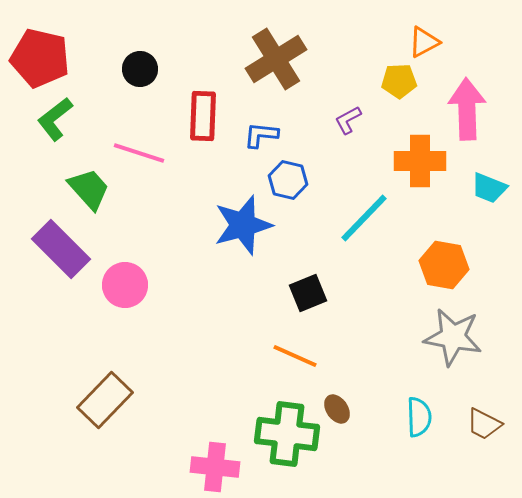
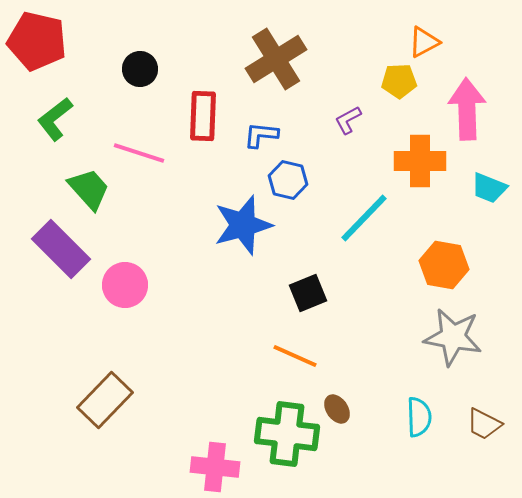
red pentagon: moved 3 px left, 17 px up
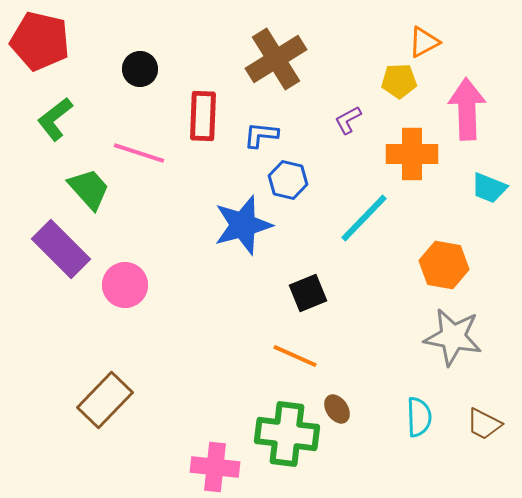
red pentagon: moved 3 px right
orange cross: moved 8 px left, 7 px up
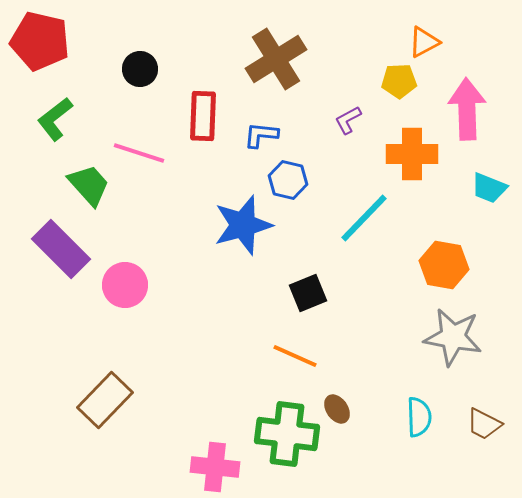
green trapezoid: moved 4 px up
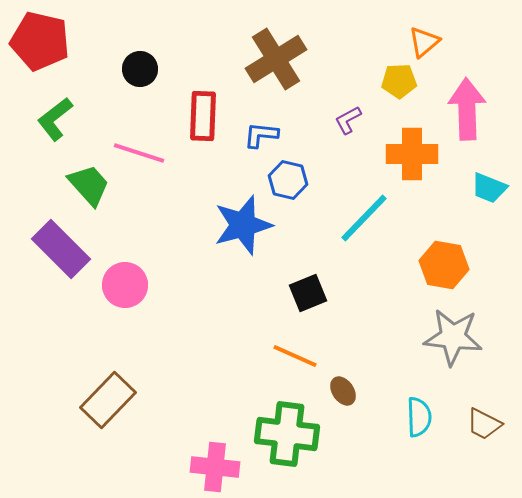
orange triangle: rotated 12 degrees counterclockwise
gray star: rotated 4 degrees counterclockwise
brown rectangle: moved 3 px right
brown ellipse: moved 6 px right, 18 px up
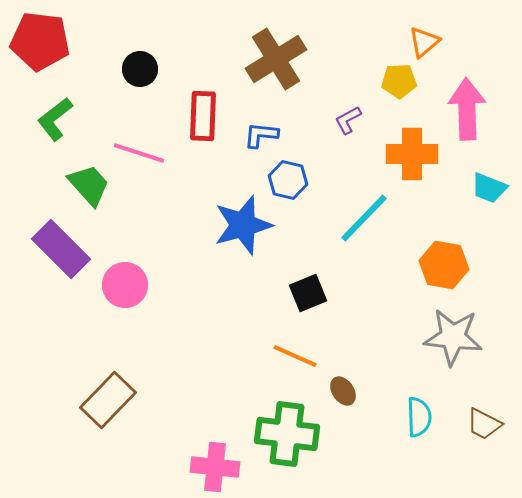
red pentagon: rotated 6 degrees counterclockwise
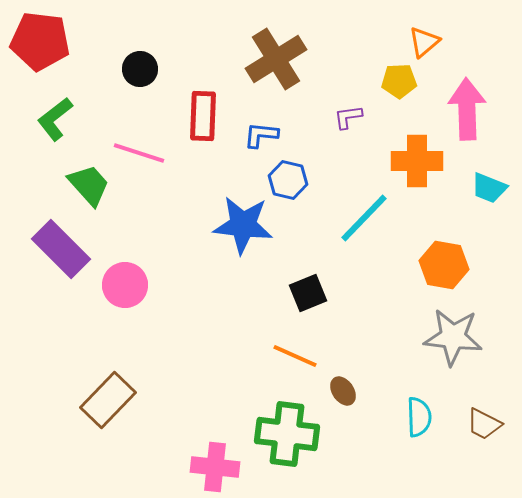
purple L-shape: moved 3 px up; rotated 20 degrees clockwise
orange cross: moved 5 px right, 7 px down
blue star: rotated 22 degrees clockwise
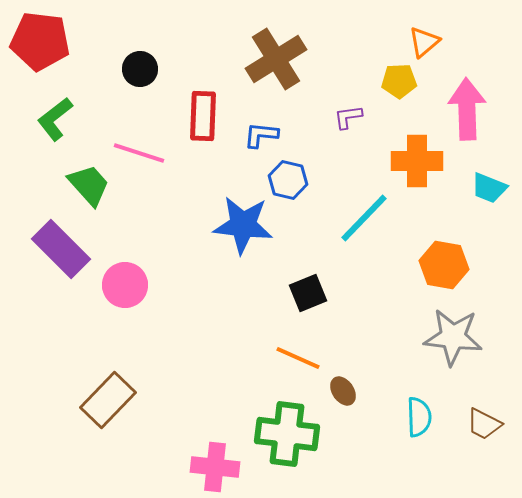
orange line: moved 3 px right, 2 px down
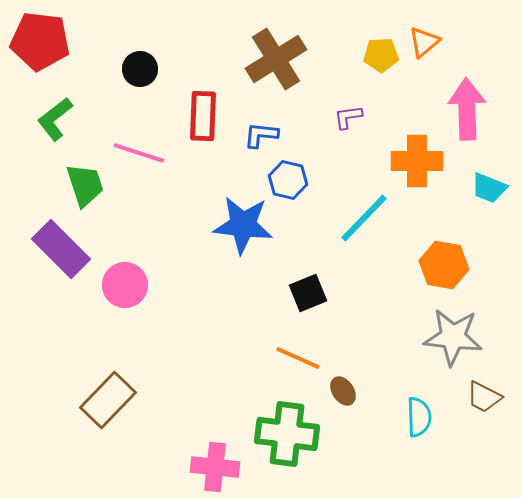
yellow pentagon: moved 18 px left, 26 px up
green trapezoid: moved 4 px left; rotated 24 degrees clockwise
brown trapezoid: moved 27 px up
